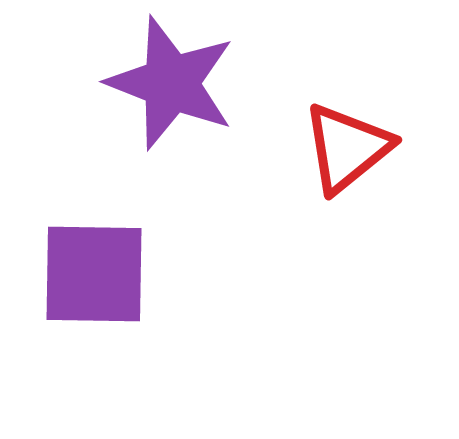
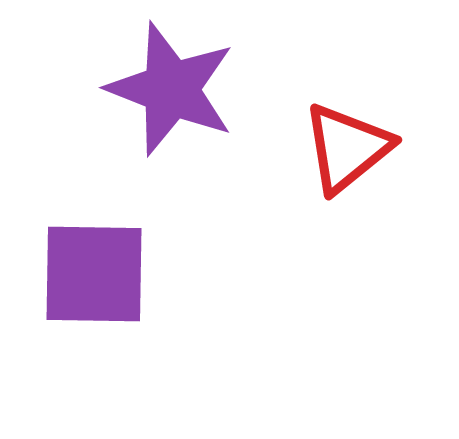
purple star: moved 6 px down
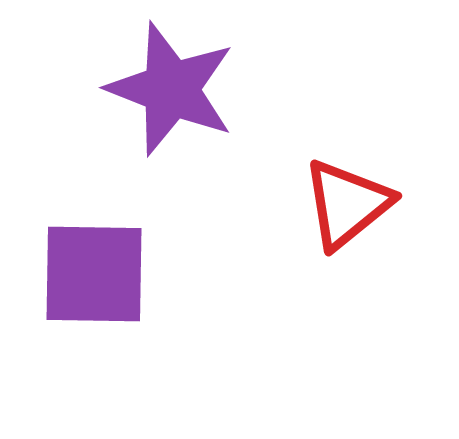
red triangle: moved 56 px down
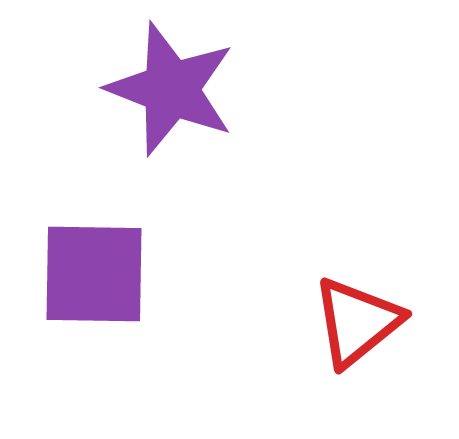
red triangle: moved 10 px right, 118 px down
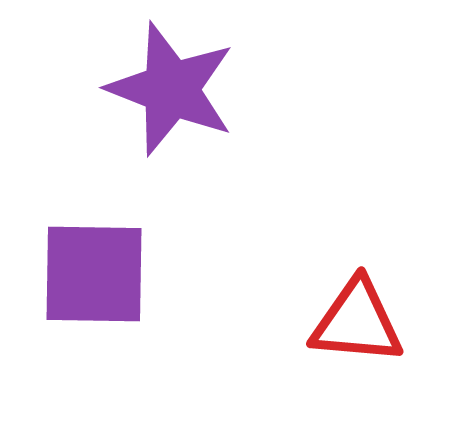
red triangle: rotated 44 degrees clockwise
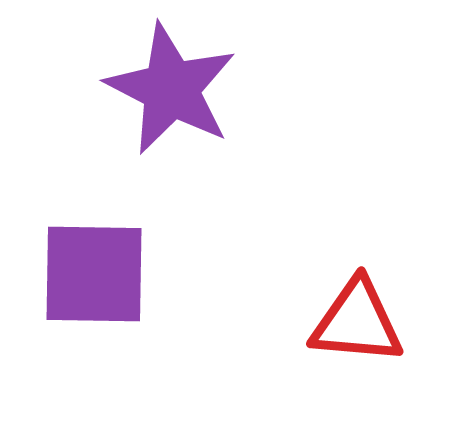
purple star: rotated 6 degrees clockwise
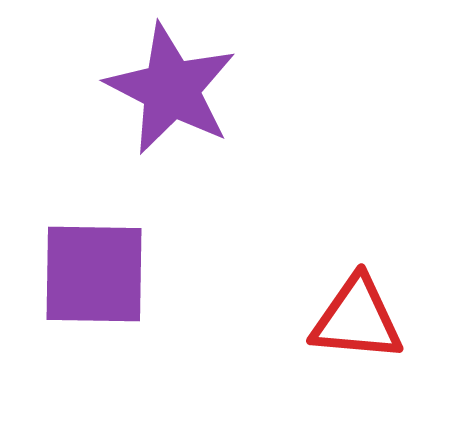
red triangle: moved 3 px up
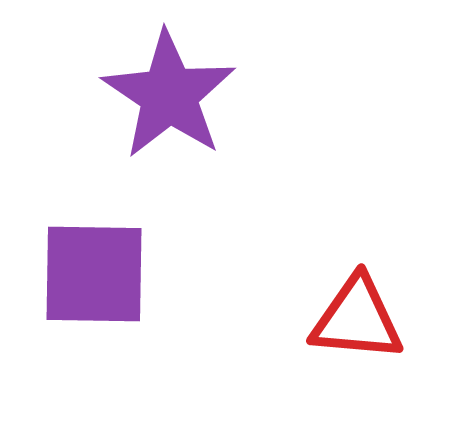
purple star: moved 2 px left, 6 px down; rotated 7 degrees clockwise
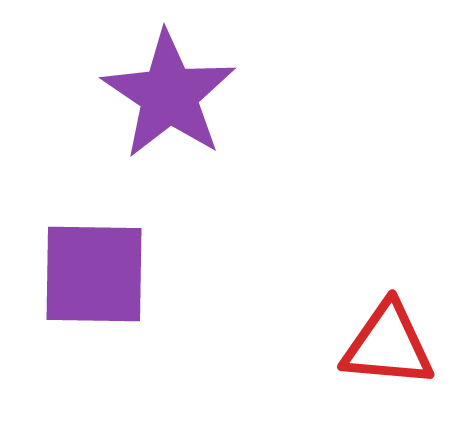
red triangle: moved 31 px right, 26 px down
